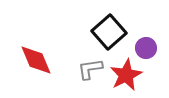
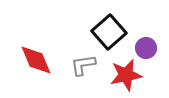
gray L-shape: moved 7 px left, 4 px up
red star: rotated 16 degrees clockwise
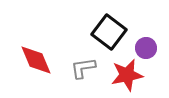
black square: rotated 12 degrees counterclockwise
gray L-shape: moved 3 px down
red star: moved 1 px right
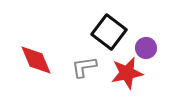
gray L-shape: moved 1 px right, 1 px up
red star: moved 2 px up
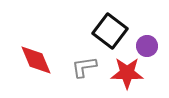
black square: moved 1 px right, 1 px up
purple circle: moved 1 px right, 2 px up
red star: rotated 12 degrees clockwise
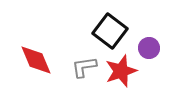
purple circle: moved 2 px right, 2 px down
red star: moved 6 px left, 2 px up; rotated 20 degrees counterclockwise
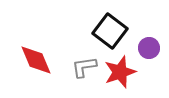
red star: moved 1 px left, 1 px down
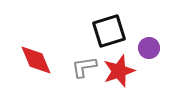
black square: moved 1 px left; rotated 36 degrees clockwise
red star: moved 1 px left, 1 px up
